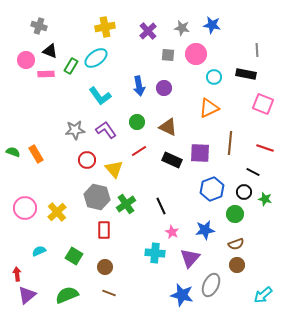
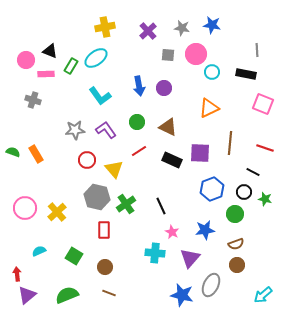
gray cross at (39, 26): moved 6 px left, 74 px down
cyan circle at (214, 77): moved 2 px left, 5 px up
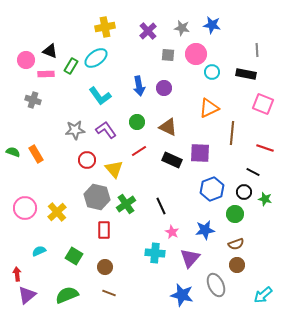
brown line at (230, 143): moved 2 px right, 10 px up
gray ellipse at (211, 285): moved 5 px right; rotated 50 degrees counterclockwise
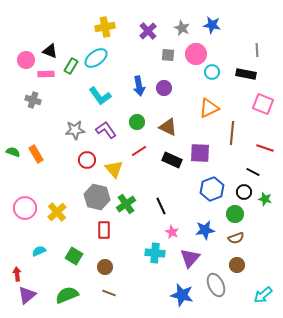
gray star at (182, 28): rotated 14 degrees clockwise
brown semicircle at (236, 244): moved 6 px up
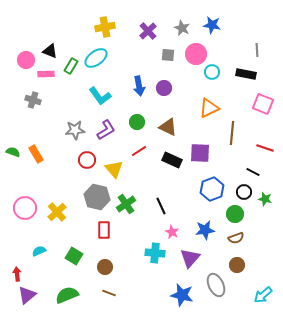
purple L-shape at (106, 130): rotated 95 degrees clockwise
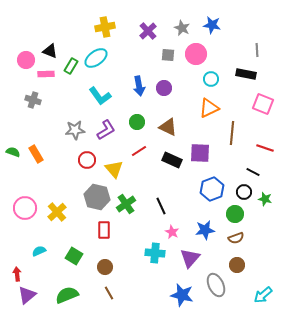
cyan circle at (212, 72): moved 1 px left, 7 px down
brown line at (109, 293): rotated 40 degrees clockwise
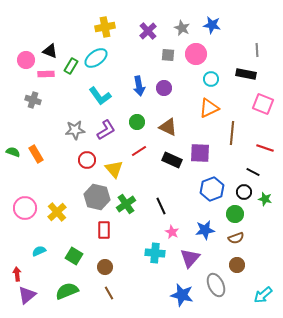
green semicircle at (67, 295): moved 4 px up
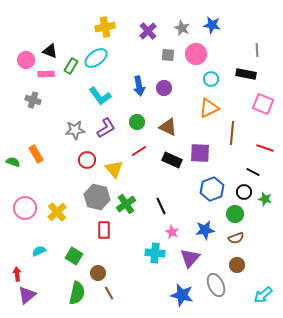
purple L-shape at (106, 130): moved 2 px up
green semicircle at (13, 152): moved 10 px down
brown circle at (105, 267): moved 7 px left, 6 px down
green semicircle at (67, 291): moved 10 px right, 2 px down; rotated 125 degrees clockwise
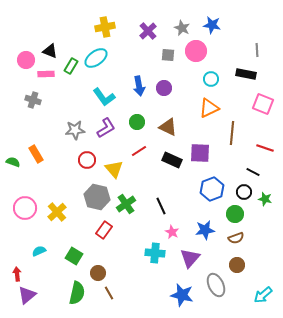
pink circle at (196, 54): moved 3 px up
cyan L-shape at (100, 96): moved 4 px right, 1 px down
red rectangle at (104, 230): rotated 36 degrees clockwise
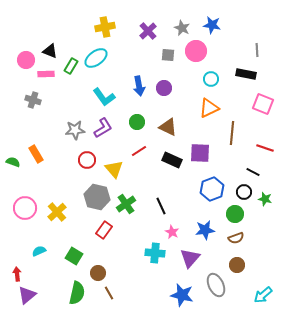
purple L-shape at (106, 128): moved 3 px left
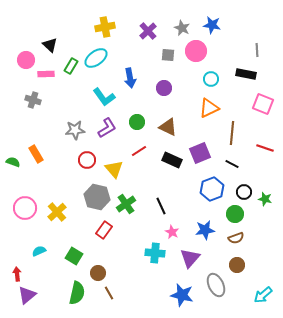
black triangle at (50, 51): moved 6 px up; rotated 21 degrees clockwise
blue arrow at (139, 86): moved 9 px left, 8 px up
purple L-shape at (103, 128): moved 4 px right
purple square at (200, 153): rotated 25 degrees counterclockwise
black line at (253, 172): moved 21 px left, 8 px up
